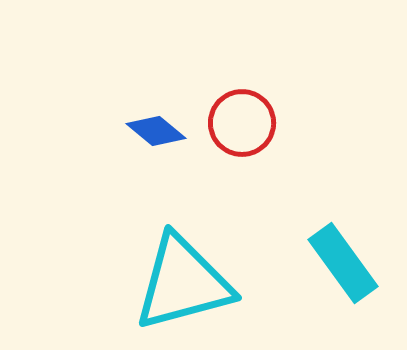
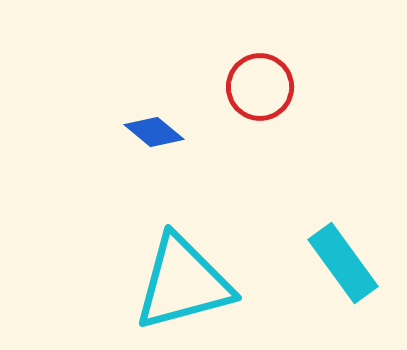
red circle: moved 18 px right, 36 px up
blue diamond: moved 2 px left, 1 px down
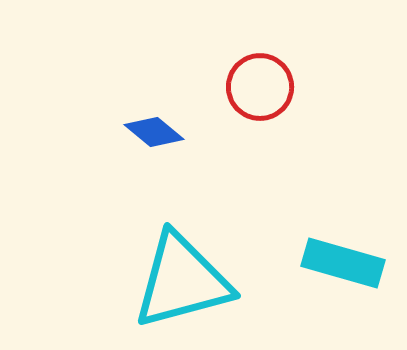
cyan rectangle: rotated 38 degrees counterclockwise
cyan triangle: moved 1 px left, 2 px up
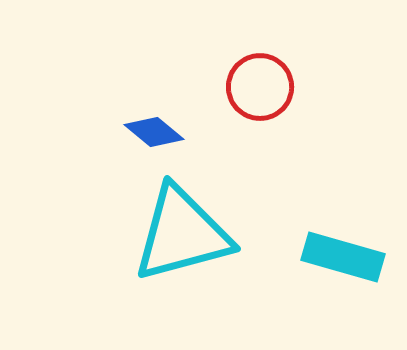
cyan rectangle: moved 6 px up
cyan triangle: moved 47 px up
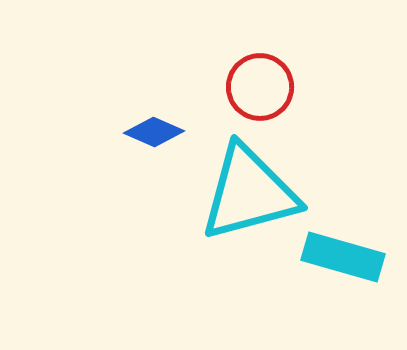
blue diamond: rotated 16 degrees counterclockwise
cyan triangle: moved 67 px right, 41 px up
